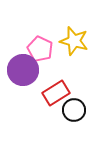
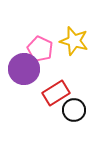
purple circle: moved 1 px right, 1 px up
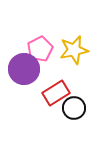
yellow star: moved 9 px down; rotated 28 degrees counterclockwise
pink pentagon: rotated 20 degrees clockwise
black circle: moved 2 px up
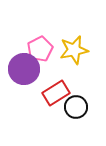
black circle: moved 2 px right, 1 px up
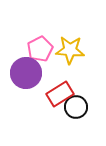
yellow star: moved 4 px left; rotated 16 degrees clockwise
purple circle: moved 2 px right, 4 px down
red rectangle: moved 4 px right, 1 px down
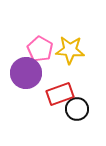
pink pentagon: rotated 15 degrees counterclockwise
red rectangle: rotated 12 degrees clockwise
black circle: moved 1 px right, 2 px down
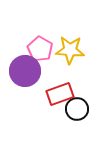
purple circle: moved 1 px left, 2 px up
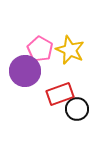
yellow star: rotated 20 degrees clockwise
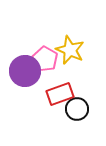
pink pentagon: moved 5 px right, 10 px down
